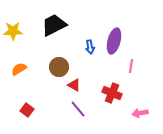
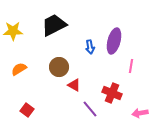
purple line: moved 12 px right
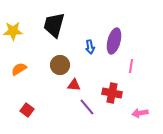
black trapezoid: rotated 48 degrees counterclockwise
brown circle: moved 1 px right, 2 px up
red triangle: rotated 24 degrees counterclockwise
red cross: rotated 12 degrees counterclockwise
purple line: moved 3 px left, 2 px up
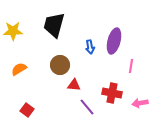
pink arrow: moved 10 px up
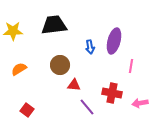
black trapezoid: rotated 68 degrees clockwise
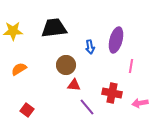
black trapezoid: moved 3 px down
purple ellipse: moved 2 px right, 1 px up
brown circle: moved 6 px right
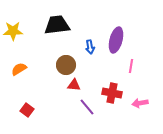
black trapezoid: moved 3 px right, 3 px up
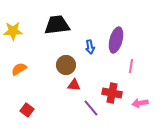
purple line: moved 4 px right, 1 px down
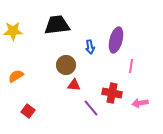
orange semicircle: moved 3 px left, 7 px down
red square: moved 1 px right, 1 px down
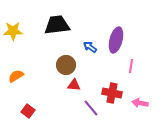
blue arrow: rotated 136 degrees clockwise
pink arrow: rotated 21 degrees clockwise
